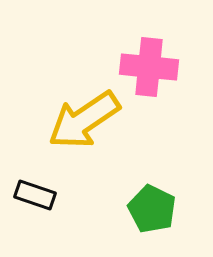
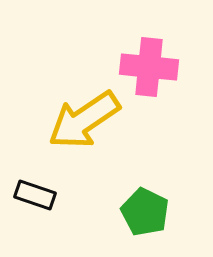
green pentagon: moved 7 px left, 3 px down
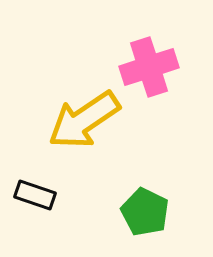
pink cross: rotated 24 degrees counterclockwise
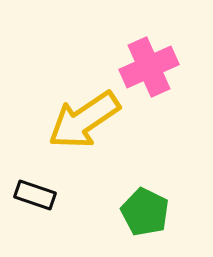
pink cross: rotated 6 degrees counterclockwise
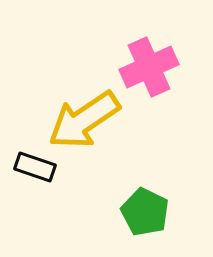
black rectangle: moved 28 px up
